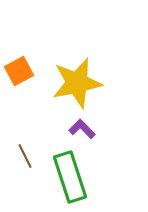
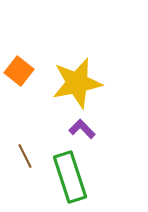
orange square: rotated 24 degrees counterclockwise
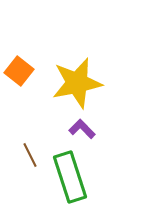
brown line: moved 5 px right, 1 px up
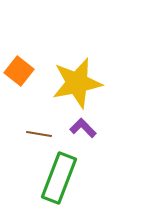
purple L-shape: moved 1 px right, 1 px up
brown line: moved 9 px right, 21 px up; rotated 55 degrees counterclockwise
green rectangle: moved 11 px left, 1 px down; rotated 39 degrees clockwise
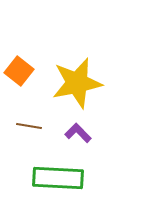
purple L-shape: moved 5 px left, 5 px down
brown line: moved 10 px left, 8 px up
green rectangle: moved 1 px left; rotated 72 degrees clockwise
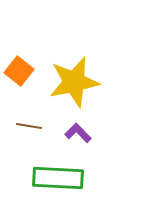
yellow star: moved 3 px left, 1 px up
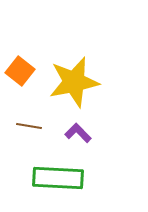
orange square: moved 1 px right
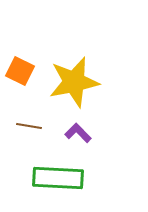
orange square: rotated 12 degrees counterclockwise
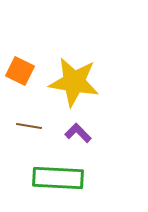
yellow star: rotated 21 degrees clockwise
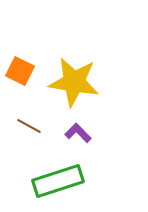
brown line: rotated 20 degrees clockwise
green rectangle: moved 3 px down; rotated 21 degrees counterclockwise
